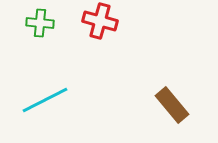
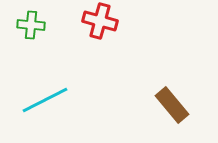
green cross: moved 9 px left, 2 px down
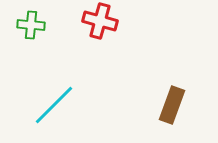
cyan line: moved 9 px right, 5 px down; rotated 18 degrees counterclockwise
brown rectangle: rotated 60 degrees clockwise
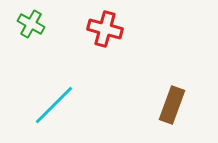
red cross: moved 5 px right, 8 px down
green cross: moved 1 px up; rotated 24 degrees clockwise
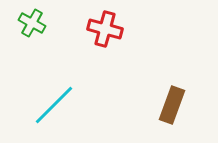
green cross: moved 1 px right, 1 px up
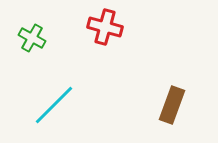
green cross: moved 15 px down
red cross: moved 2 px up
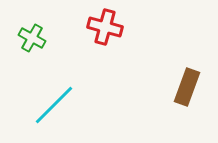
brown rectangle: moved 15 px right, 18 px up
